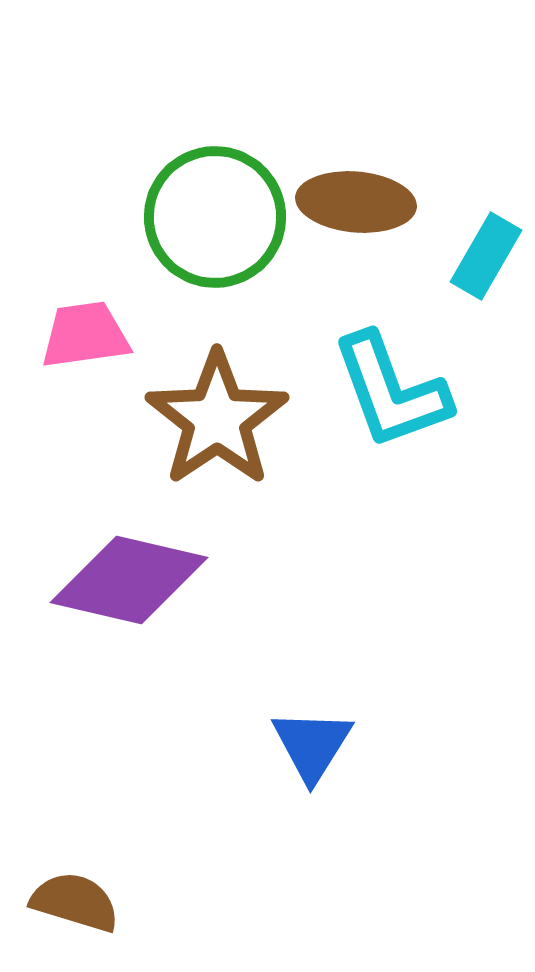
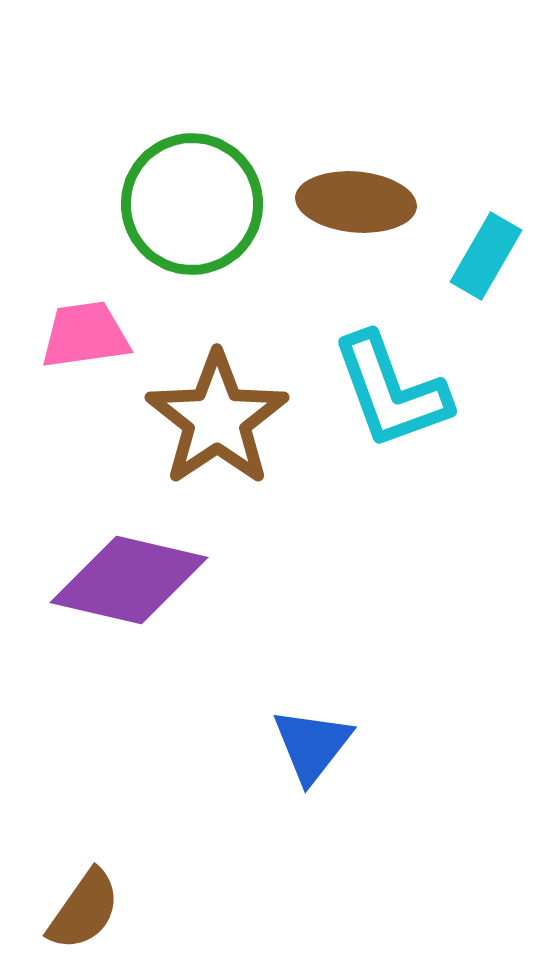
green circle: moved 23 px left, 13 px up
blue triangle: rotated 6 degrees clockwise
brown semicircle: moved 9 px right, 8 px down; rotated 108 degrees clockwise
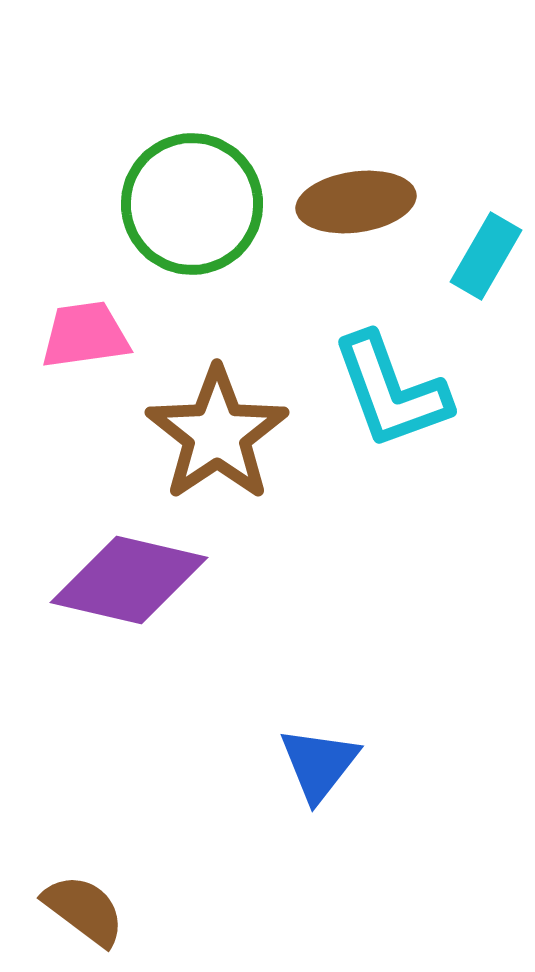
brown ellipse: rotated 13 degrees counterclockwise
brown star: moved 15 px down
blue triangle: moved 7 px right, 19 px down
brown semicircle: rotated 88 degrees counterclockwise
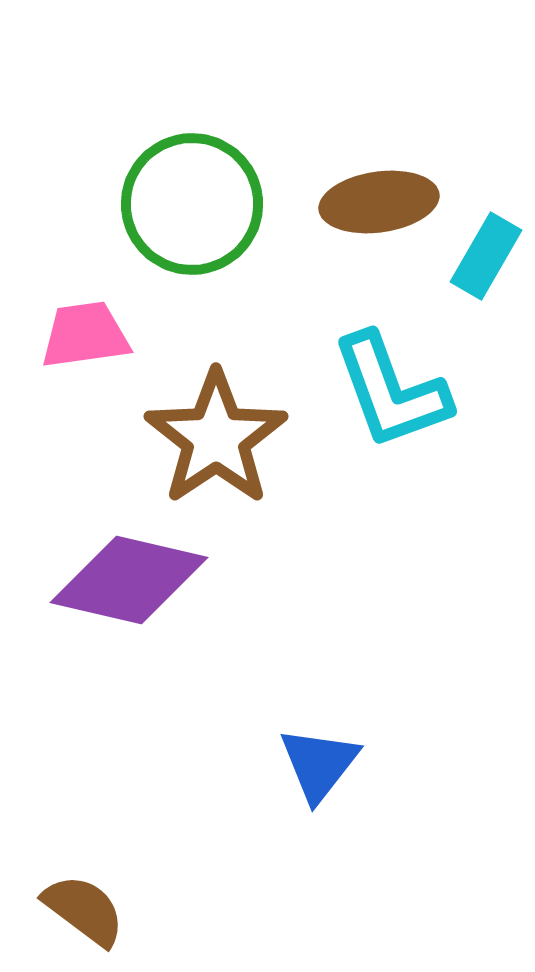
brown ellipse: moved 23 px right
brown star: moved 1 px left, 4 px down
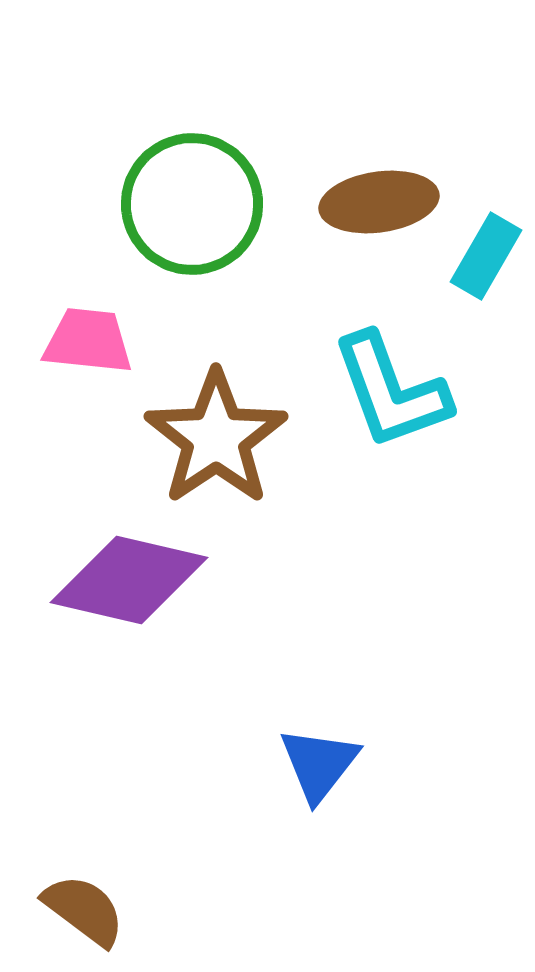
pink trapezoid: moved 3 px right, 6 px down; rotated 14 degrees clockwise
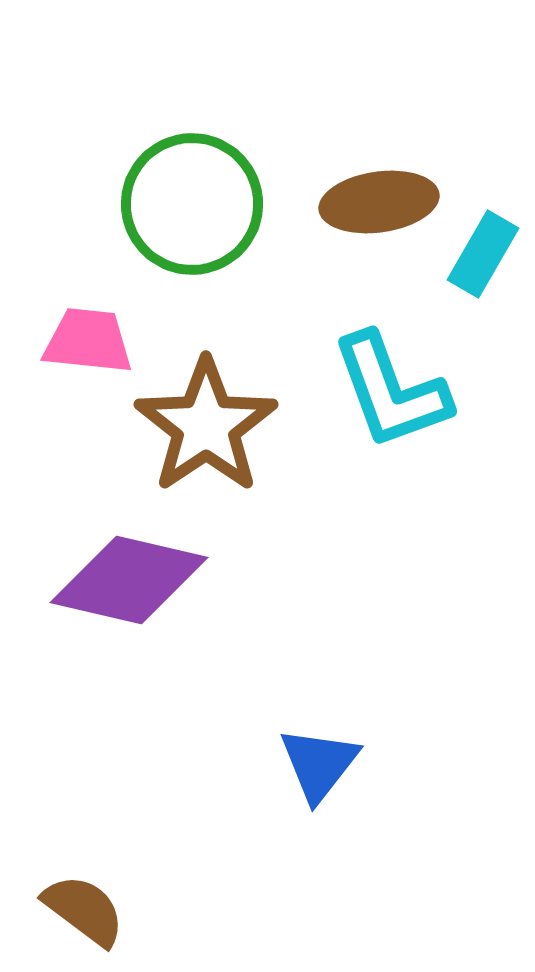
cyan rectangle: moved 3 px left, 2 px up
brown star: moved 10 px left, 12 px up
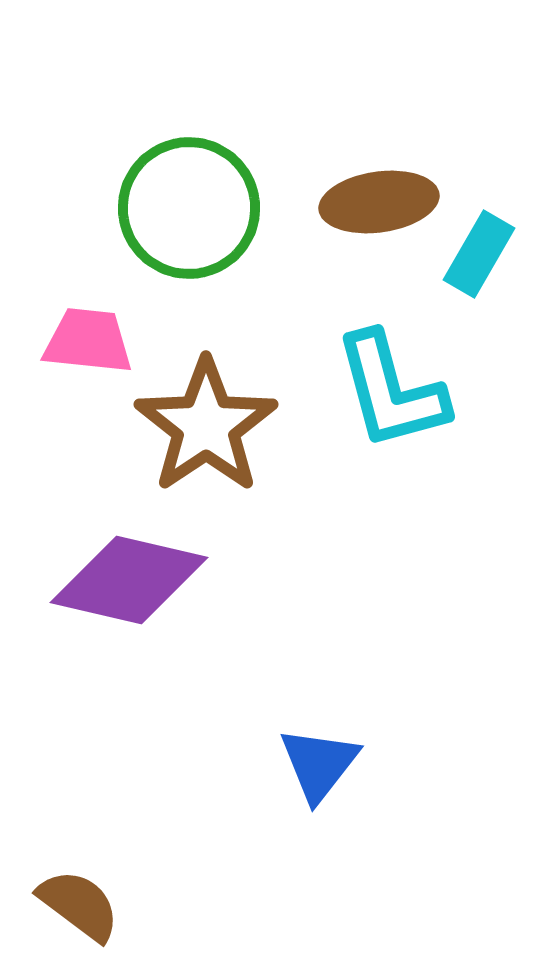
green circle: moved 3 px left, 4 px down
cyan rectangle: moved 4 px left
cyan L-shape: rotated 5 degrees clockwise
brown semicircle: moved 5 px left, 5 px up
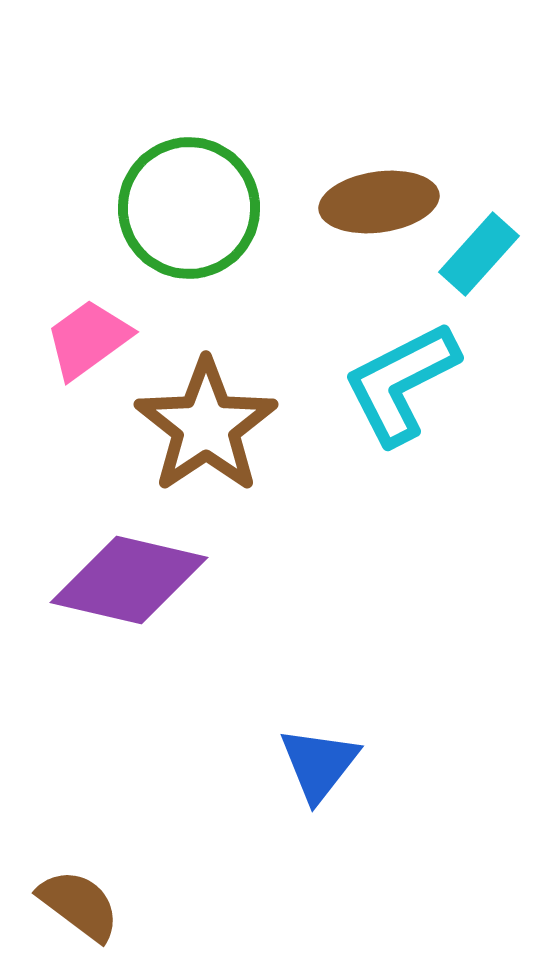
cyan rectangle: rotated 12 degrees clockwise
pink trapezoid: moved 2 px up; rotated 42 degrees counterclockwise
cyan L-shape: moved 10 px right, 8 px up; rotated 78 degrees clockwise
